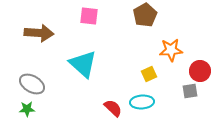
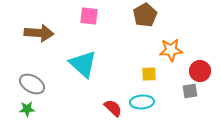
yellow square: rotated 21 degrees clockwise
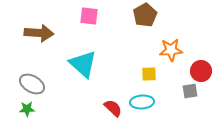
red circle: moved 1 px right
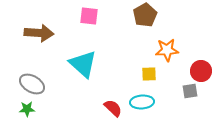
orange star: moved 4 px left
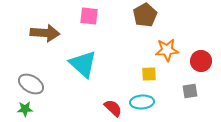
brown arrow: moved 6 px right
red circle: moved 10 px up
gray ellipse: moved 1 px left
green star: moved 2 px left
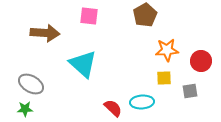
yellow square: moved 15 px right, 4 px down
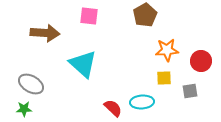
green star: moved 1 px left
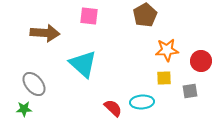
gray ellipse: moved 3 px right; rotated 20 degrees clockwise
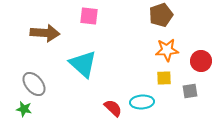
brown pentagon: moved 16 px right; rotated 10 degrees clockwise
green star: rotated 14 degrees clockwise
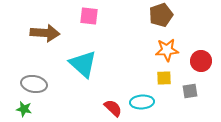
gray ellipse: rotated 40 degrees counterclockwise
